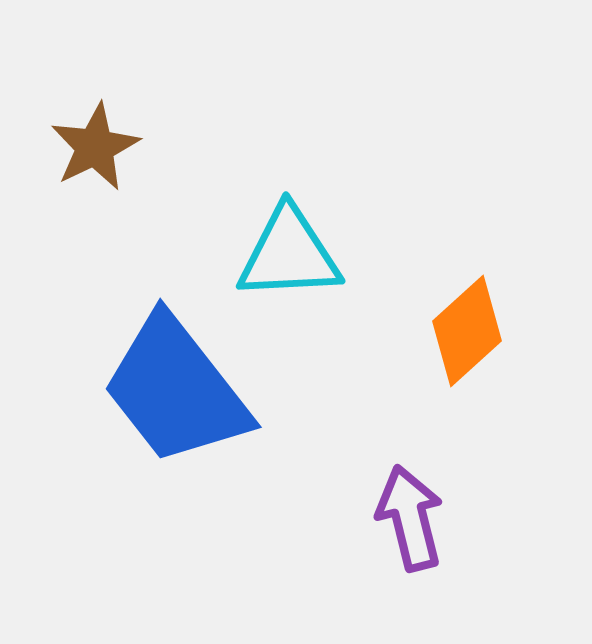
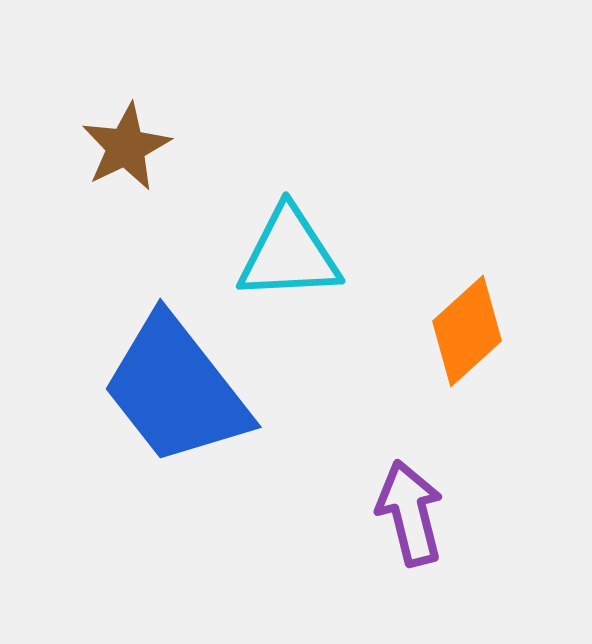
brown star: moved 31 px right
purple arrow: moved 5 px up
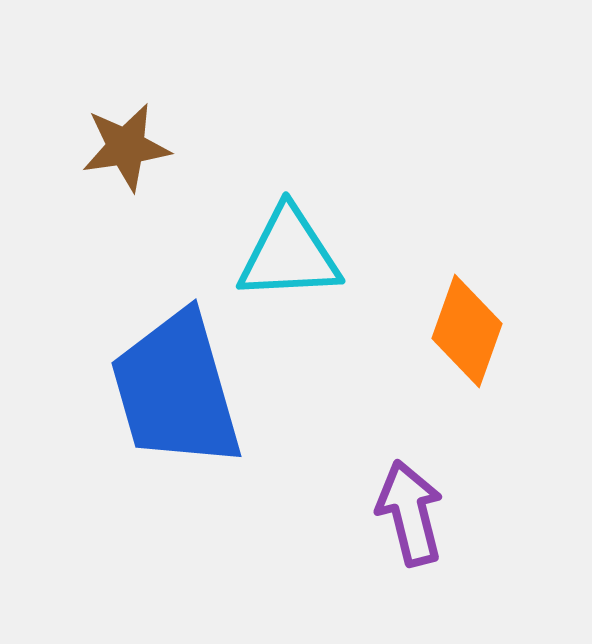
brown star: rotated 18 degrees clockwise
orange diamond: rotated 28 degrees counterclockwise
blue trapezoid: rotated 22 degrees clockwise
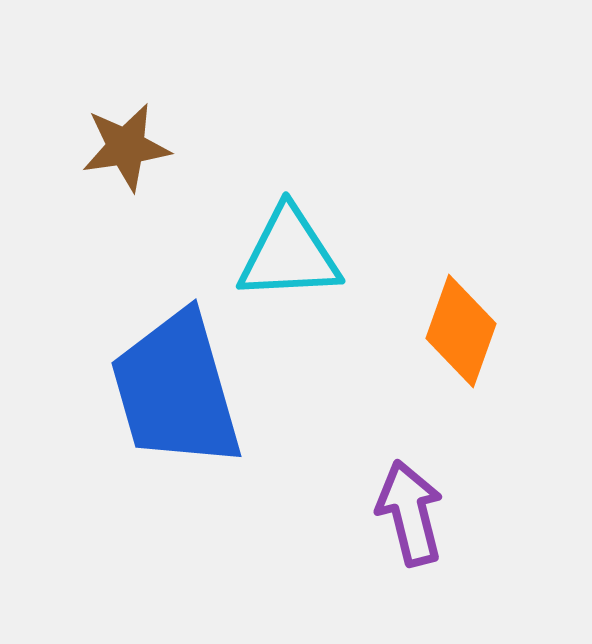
orange diamond: moved 6 px left
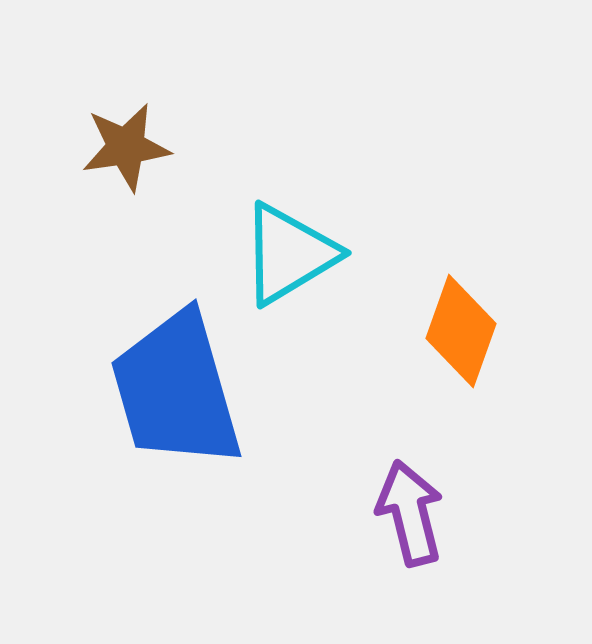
cyan triangle: rotated 28 degrees counterclockwise
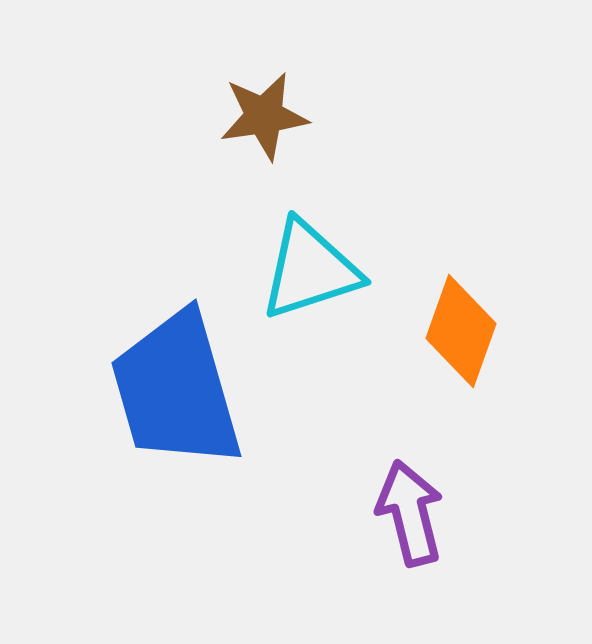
brown star: moved 138 px right, 31 px up
cyan triangle: moved 21 px right, 16 px down; rotated 13 degrees clockwise
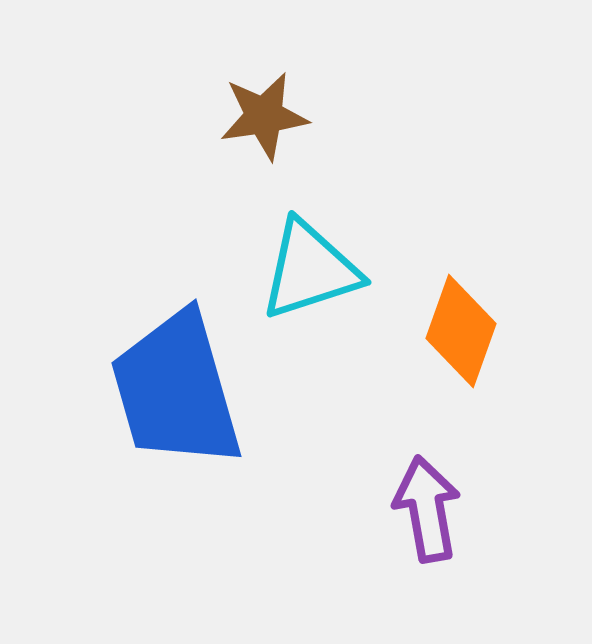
purple arrow: moved 17 px right, 4 px up; rotated 4 degrees clockwise
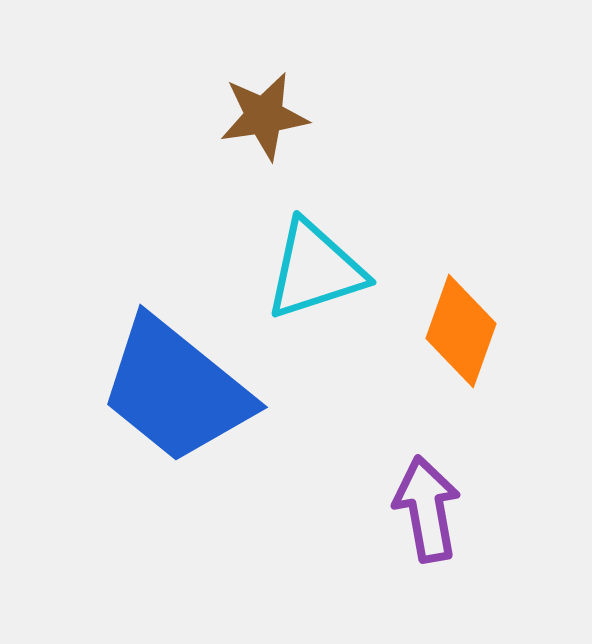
cyan triangle: moved 5 px right
blue trapezoid: rotated 35 degrees counterclockwise
